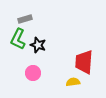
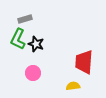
black star: moved 2 px left, 1 px up
yellow semicircle: moved 4 px down
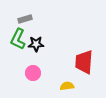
black star: rotated 21 degrees counterclockwise
yellow semicircle: moved 6 px left
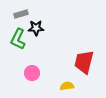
gray rectangle: moved 4 px left, 5 px up
black star: moved 16 px up
red trapezoid: rotated 10 degrees clockwise
pink circle: moved 1 px left
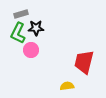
green L-shape: moved 6 px up
pink circle: moved 1 px left, 23 px up
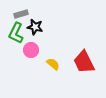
black star: moved 1 px left, 1 px up; rotated 14 degrees clockwise
green L-shape: moved 2 px left
red trapezoid: rotated 40 degrees counterclockwise
yellow semicircle: moved 14 px left, 22 px up; rotated 48 degrees clockwise
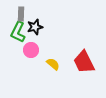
gray rectangle: rotated 72 degrees counterclockwise
black star: rotated 28 degrees counterclockwise
green L-shape: moved 2 px right, 1 px up
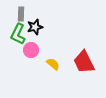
green L-shape: moved 2 px down
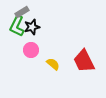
gray rectangle: moved 1 px right, 2 px up; rotated 56 degrees clockwise
black star: moved 3 px left
green L-shape: moved 1 px left, 8 px up
red trapezoid: moved 1 px up
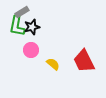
green L-shape: rotated 15 degrees counterclockwise
